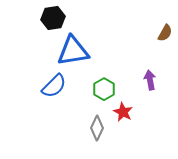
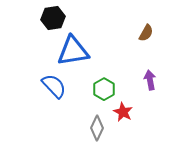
brown semicircle: moved 19 px left
blue semicircle: rotated 88 degrees counterclockwise
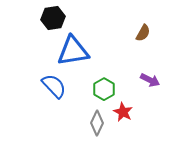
brown semicircle: moved 3 px left
purple arrow: rotated 126 degrees clockwise
gray diamond: moved 5 px up
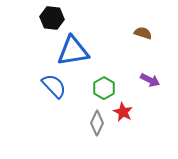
black hexagon: moved 1 px left; rotated 15 degrees clockwise
brown semicircle: rotated 102 degrees counterclockwise
green hexagon: moved 1 px up
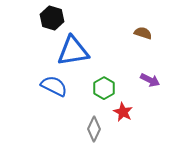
black hexagon: rotated 10 degrees clockwise
blue semicircle: rotated 20 degrees counterclockwise
gray diamond: moved 3 px left, 6 px down
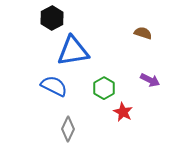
black hexagon: rotated 15 degrees clockwise
gray diamond: moved 26 px left
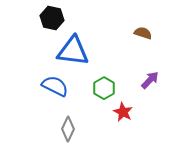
black hexagon: rotated 20 degrees counterclockwise
blue triangle: rotated 16 degrees clockwise
purple arrow: rotated 72 degrees counterclockwise
blue semicircle: moved 1 px right
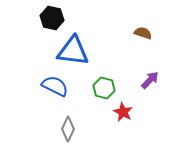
green hexagon: rotated 15 degrees counterclockwise
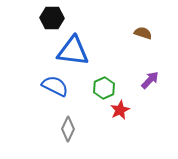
black hexagon: rotated 10 degrees counterclockwise
green hexagon: rotated 20 degrees clockwise
red star: moved 3 px left, 2 px up; rotated 18 degrees clockwise
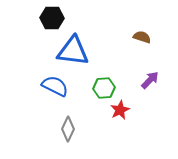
brown semicircle: moved 1 px left, 4 px down
green hexagon: rotated 20 degrees clockwise
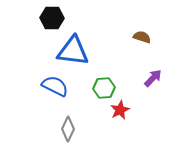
purple arrow: moved 3 px right, 2 px up
